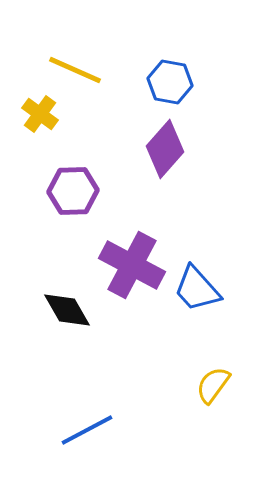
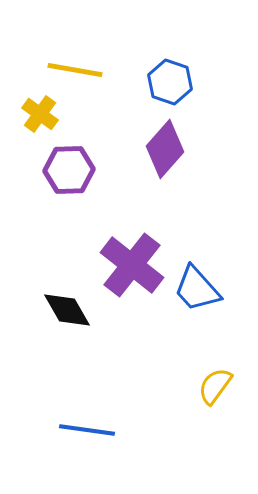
yellow line: rotated 14 degrees counterclockwise
blue hexagon: rotated 9 degrees clockwise
purple hexagon: moved 4 px left, 21 px up
purple cross: rotated 10 degrees clockwise
yellow semicircle: moved 2 px right, 1 px down
blue line: rotated 36 degrees clockwise
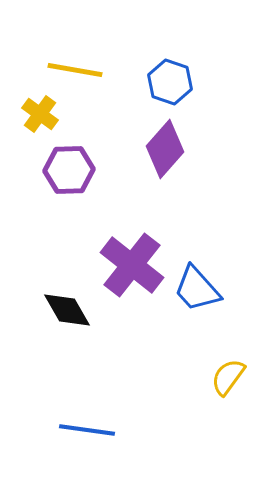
yellow semicircle: moved 13 px right, 9 px up
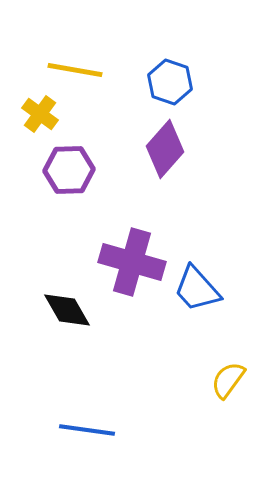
purple cross: moved 3 px up; rotated 22 degrees counterclockwise
yellow semicircle: moved 3 px down
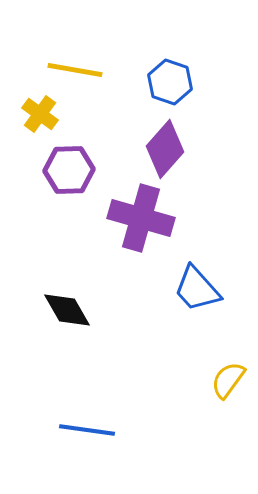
purple cross: moved 9 px right, 44 px up
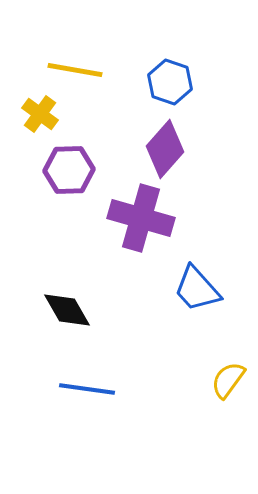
blue line: moved 41 px up
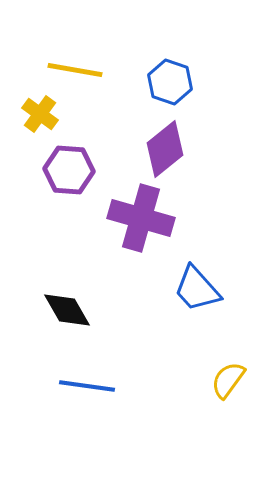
purple diamond: rotated 10 degrees clockwise
purple hexagon: rotated 6 degrees clockwise
blue line: moved 3 px up
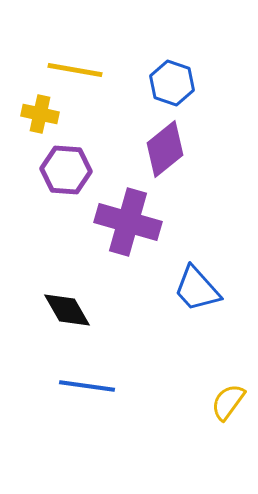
blue hexagon: moved 2 px right, 1 px down
yellow cross: rotated 24 degrees counterclockwise
purple hexagon: moved 3 px left
purple cross: moved 13 px left, 4 px down
yellow semicircle: moved 22 px down
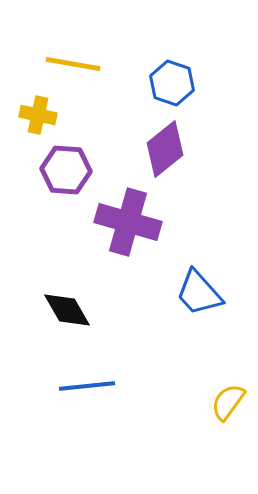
yellow line: moved 2 px left, 6 px up
yellow cross: moved 2 px left, 1 px down
blue trapezoid: moved 2 px right, 4 px down
blue line: rotated 14 degrees counterclockwise
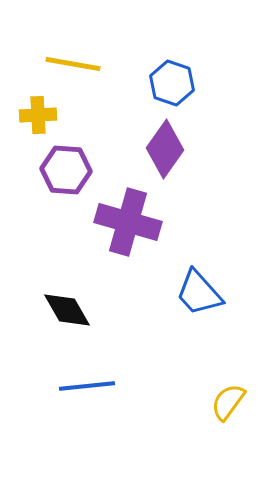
yellow cross: rotated 15 degrees counterclockwise
purple diamond: rotated 16 degrees counterclockwise
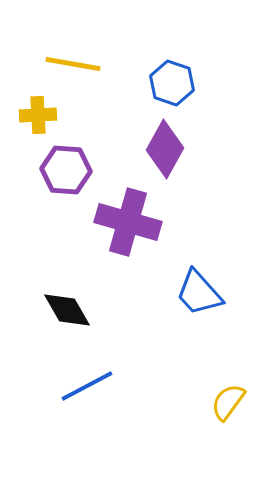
purple diamond: rotated 6 degrees counterclockwise
blue line: rotated 22 degrees counterclockwise
